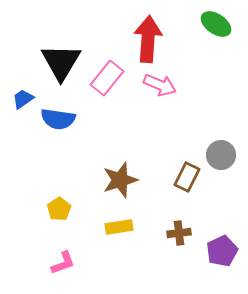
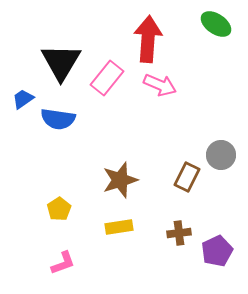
purple pentagon: moved 5 px left
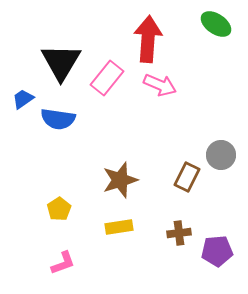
purple pentagon: rotated 20 degrees clockwise
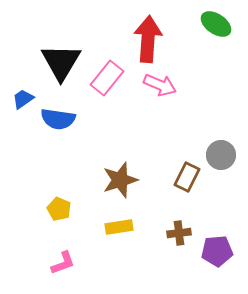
yellow pentagon: rotated 15 degrees counterclockwise
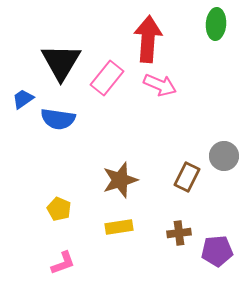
green ellipse: rotated 60 degrees clockwise
gray circle: moved 3 px right, 1 px down
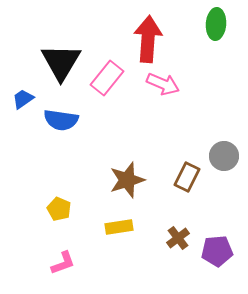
pink arrow: moved 3 px right, 1 px up
blue semicircle: moved 3 px right, 1 px down
brown star: moved 7 px right
brown cross: moved 1 px left, 5 px down; rotated 30 degrees counterclockwise
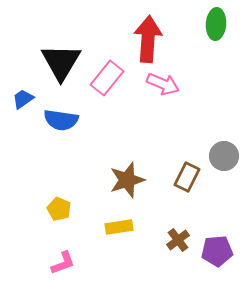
brown cross: moved 2 px down
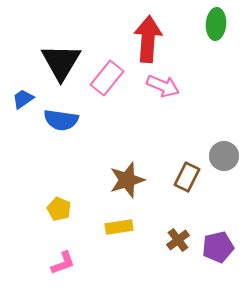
pink arrow: moved 2 px down
purple pentagon: moved 1 px right, 4 px up; rotated 8 degrees counterclockwise
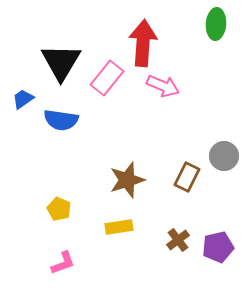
red arrow: moved 5 px left, 4 px down
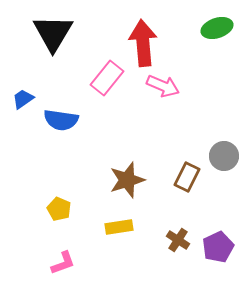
green ellipse: moved 1 px right, 4 px down; rotated 68 degrees clockwise
red arrow: rotated 9 degrees counterclockwise
black triangle: moved 8 px left, 29 px up
brown cross: rotated 20 degrees counterclockwise
purple pentagon: rotated 12 degrees counterclockwise
